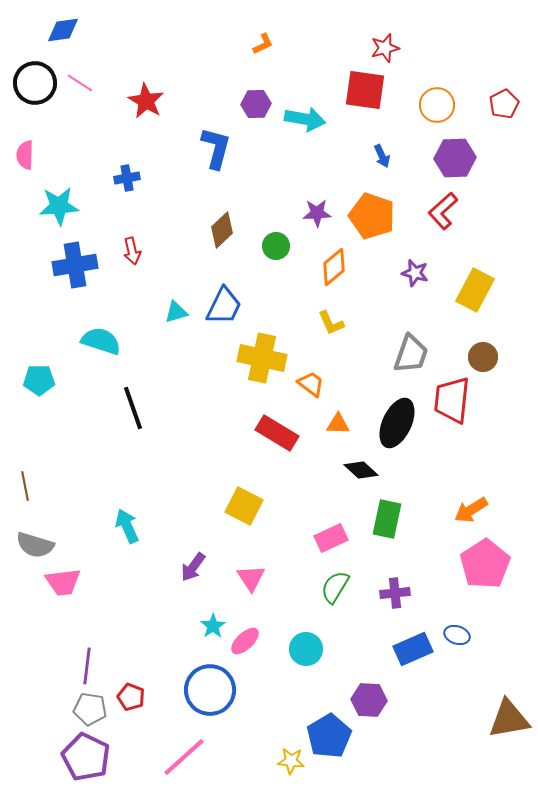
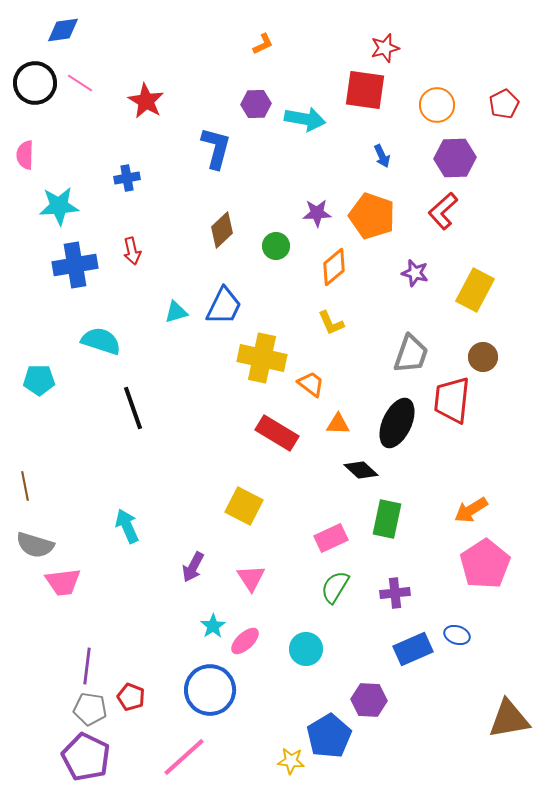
purple arrow at (193, 567): rotated 8 degrees counterclockwise
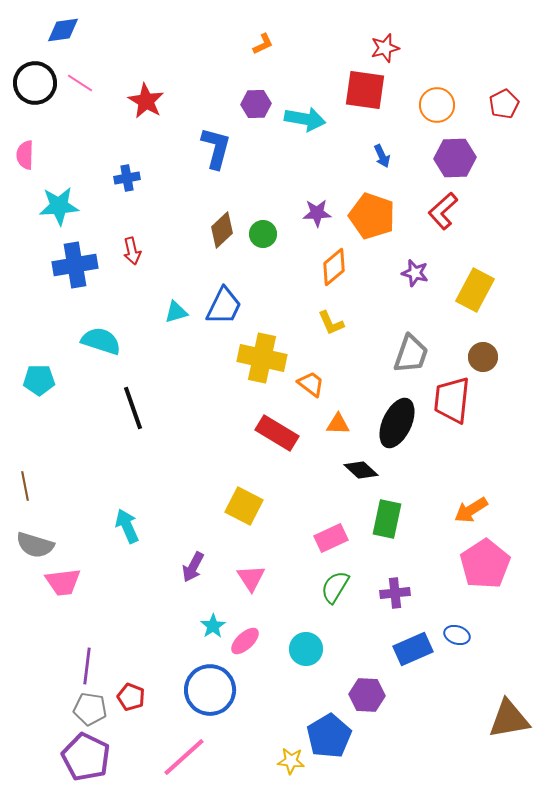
green circle at (276, 246): moved 13 px left, 12 px up
purple hexagon at (369, 700): moved 2 px left, 5 px up
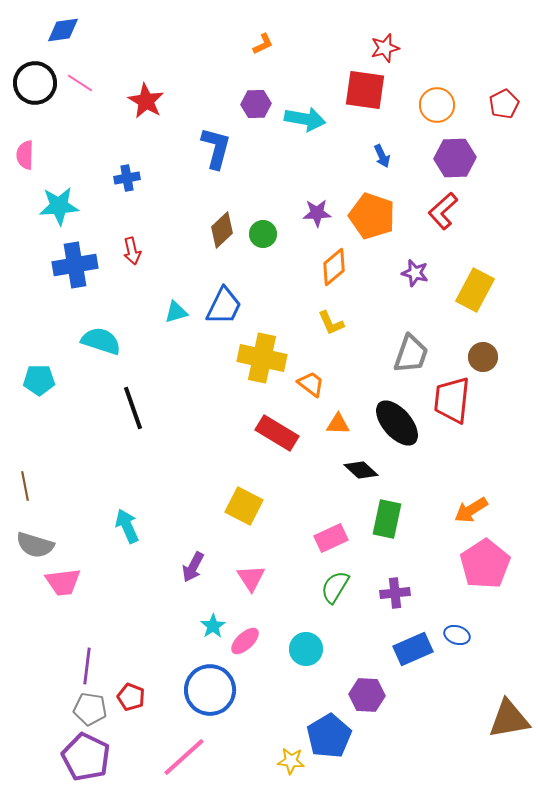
black ellipse at (397, 423): rotated 66 degrees counterclockwise
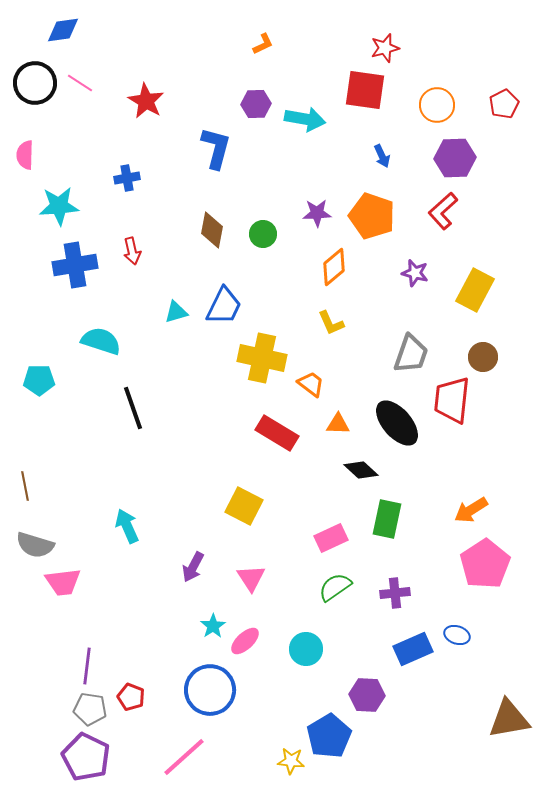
brown diamond at (222, 230): moved 10 px left; rotated 36 degrees counterclockwise
green semicircle at (335, 587): rotated 24 degrees clockwise
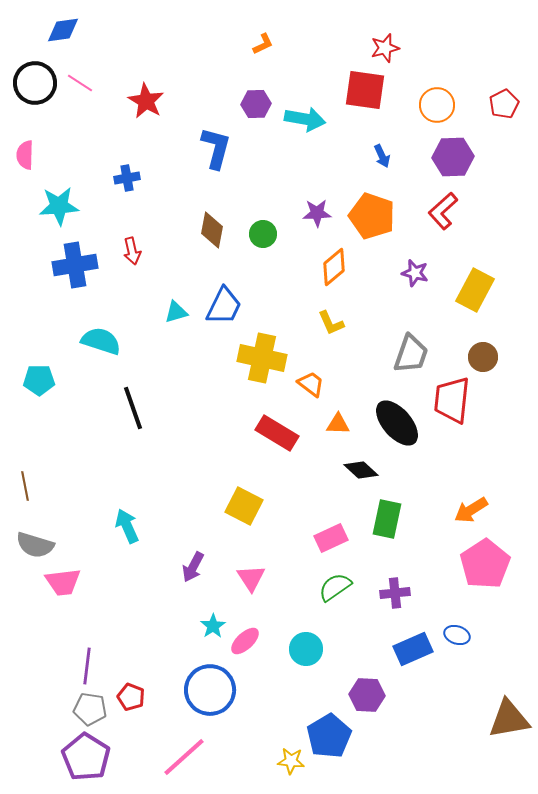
purple hexagon at (455, 158): moved 2 px left, 1 px up
purple pentagon at (86, 757): rotated 6 degrees clockwise
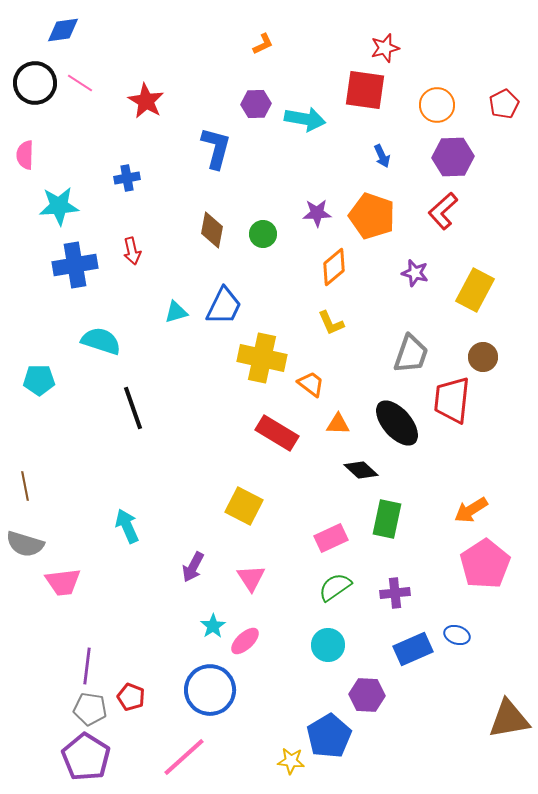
gray semicircle at (35, 545): moved 10 px left, 1 px up
cyan circle at (306, 649): moved 22 px right, 4 px up
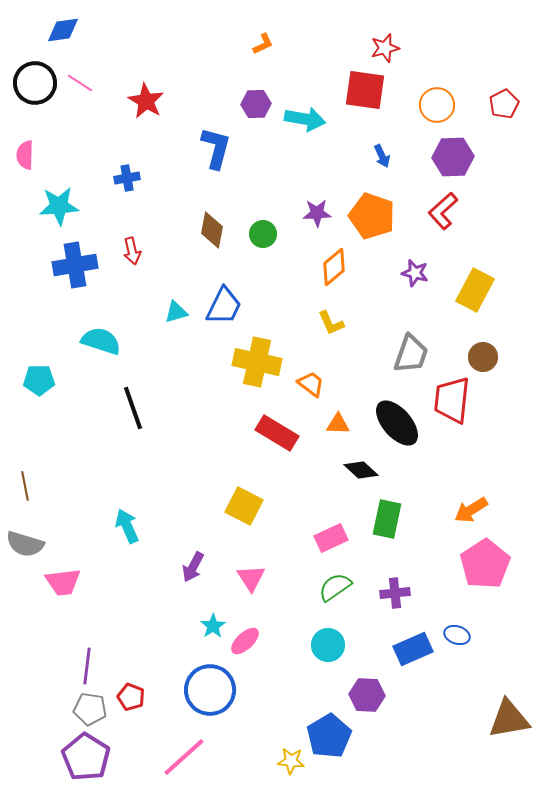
yellow cross at (262, 358): moved 5 px left, 4 px down
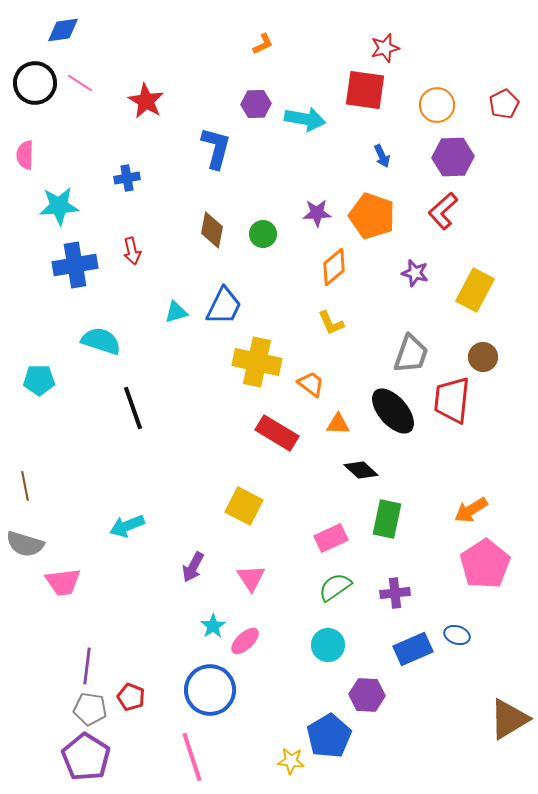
black ellipse at (397, 423): moved 4 px left, 12 px up
cyan arrow at (127, 526): rotated 88 degrees counterclockwise
brown triangle at (509, 719): rotated 21 degrees counterclockwise
pink line at (184, 757): moved 8 px right; rotated 66 degrees counterclockwise
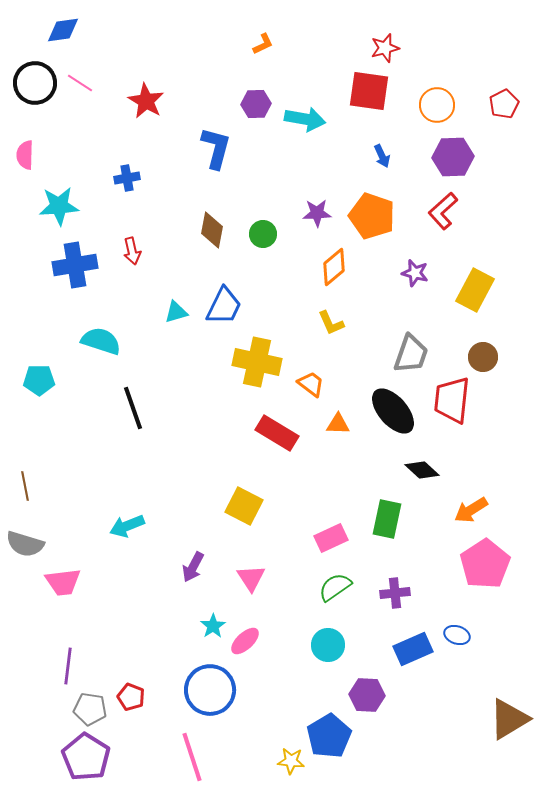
red square at (365, 90): moved 4 px right, 1 px down
black diamond at (361, 470): moved 61 px right
purple line at (87, 666): moved 19 px left
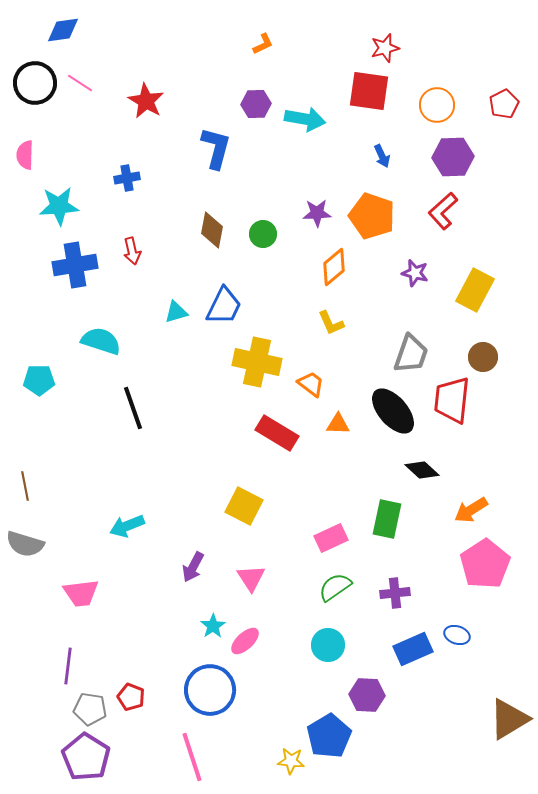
pink trapezoid at (63, 582): moved 18 px right, 11 px down
